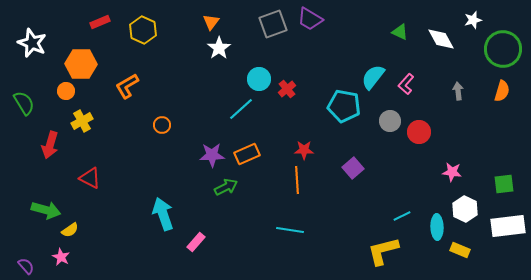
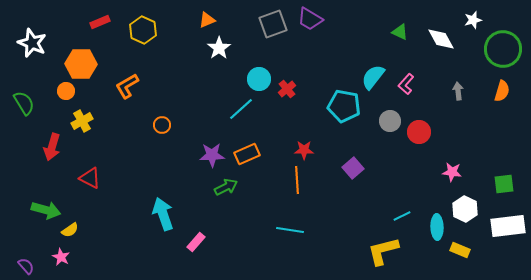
orange triangle at (211, 22): moved 4 px left, 2 px up; rotated 30 degrees clockwise
red arrow at (50, 145): moved 2 px right, 2 px down
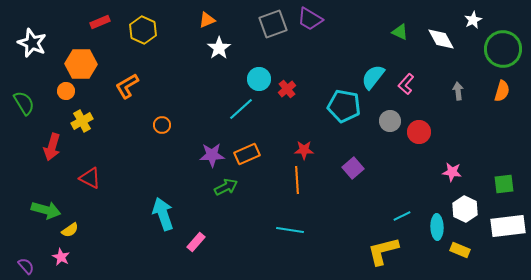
white star at (473, 20): rotated 12 degrees counterclockwise
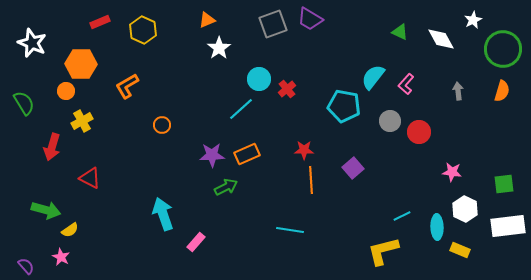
orange line at (297, 180): moved 14 px right
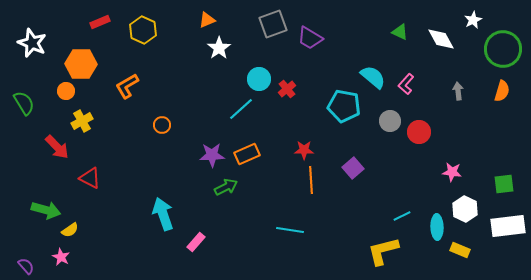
purple trapezoid at (310, 19): moved 19 px down
cyan semicircle at (373, 77): rotated 92 degrees clockwise
red arrow at (52, 147): moved 5 px right; rotated 60 degrees counterclockwise
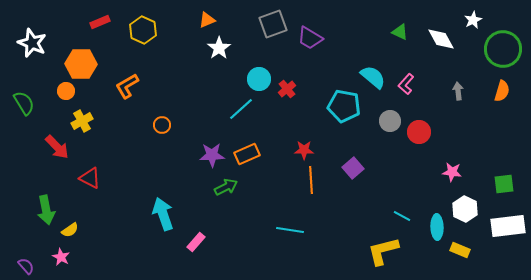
green arrow at (46, 210): rotated 64 degrees clockwise
cyan line at (402, 216): rotated 54 degrees clockwise
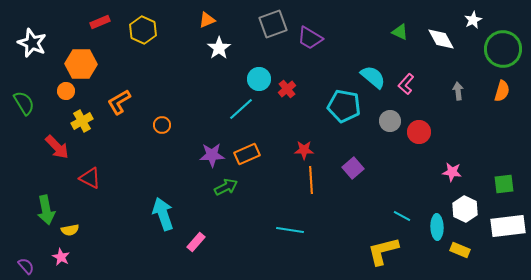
orange L-shape at (127, 86): moved 8 px left, 16 px down
yellow semicircle at (70, 230): rotated 24 degrees clockwise
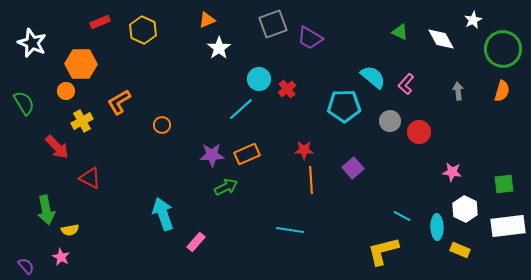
cyan pentagon at (344, 106): rotated 12 degrees counterclockwise
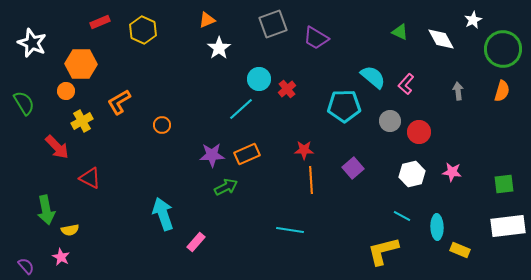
purple trapezoid at (310, 38): moved 6 px right
white hexagon at (465, 209): moved 53 px left, 35 px up; rotated 20 degrees clockwise
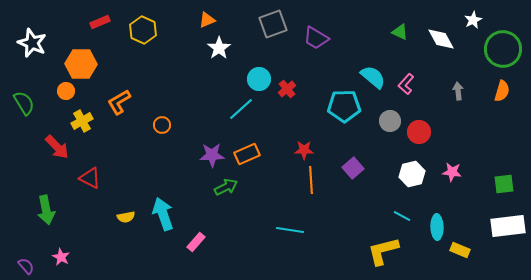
yellow semicircle at (70, 230): moved 56 px right, 13 px up
